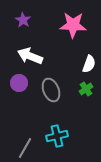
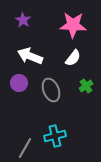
white semicircle: moved 16 px left, 6 px up; rotated 18 degrees clockwise
green cross: moved 3 px up
cyan cross: moved 2 px left
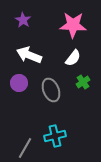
white arrow: moved 1 px left, 1 px up
green cross: moved 3 px left, 4 px up
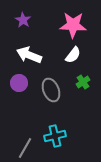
white semicircle: moved 3 px up
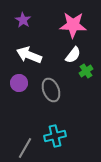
green cross: moved 3 px right, 11 px up
